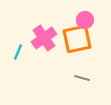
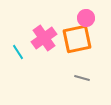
pink circle: moved 1 px right, 2 px up
cyan line: rotated 56 degrees counterclockwise
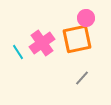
pink cross: moved 2 px left, 5 px down
gray line: rotated 63 degrees counterclockwise
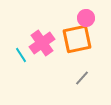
cyan line: moved 3 px right, 3 px down
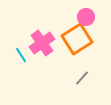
pink circle: moved 1 px up
orange square: rotated 20 degrees counterclockwise
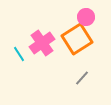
cyan line: moved 2 px left, 1 px up
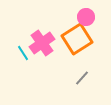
cyan line: moved 4 px right, 1 px up
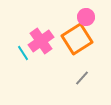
pink cross: moved 1 px left, 2 px up
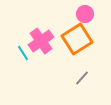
pink circle: moved 1 px left, 3 px up
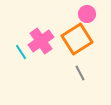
pink circle: moved 2 px right
cyan line: moved 2 px left, 1 px up
gray line: moved 2 px left, 5 px up; rotated 70 degrees counterclockwise
